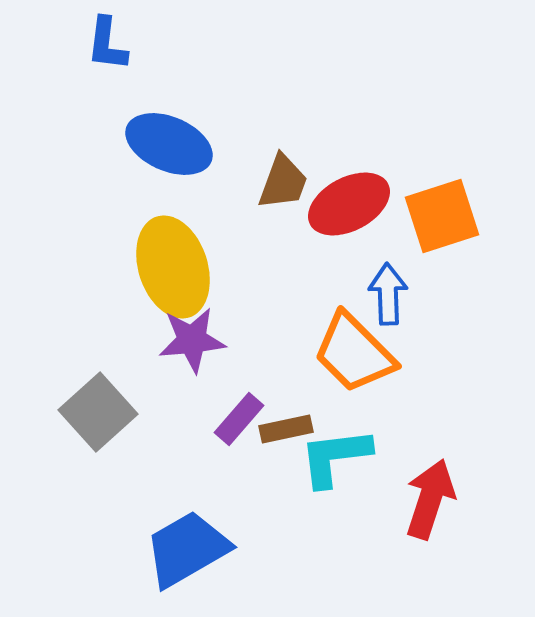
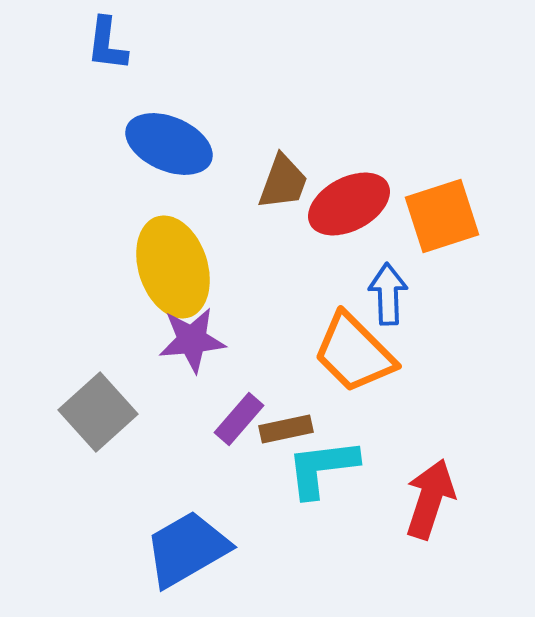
cyan L-shape: moved 13 px left, 11 px down
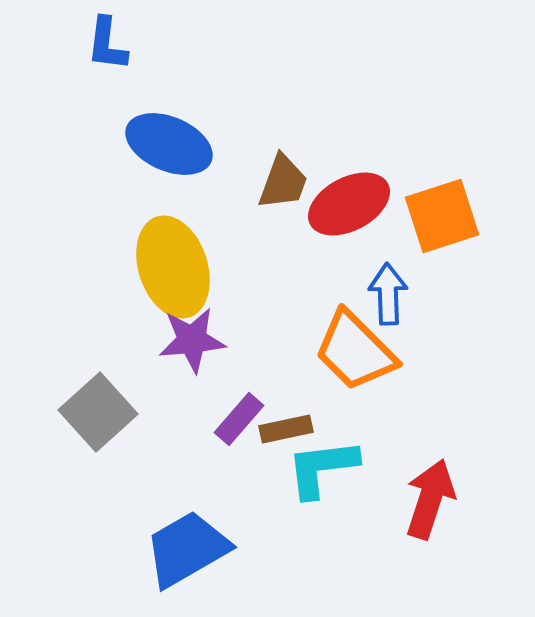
orange trapezoid: moved 1 px right, 2 px up
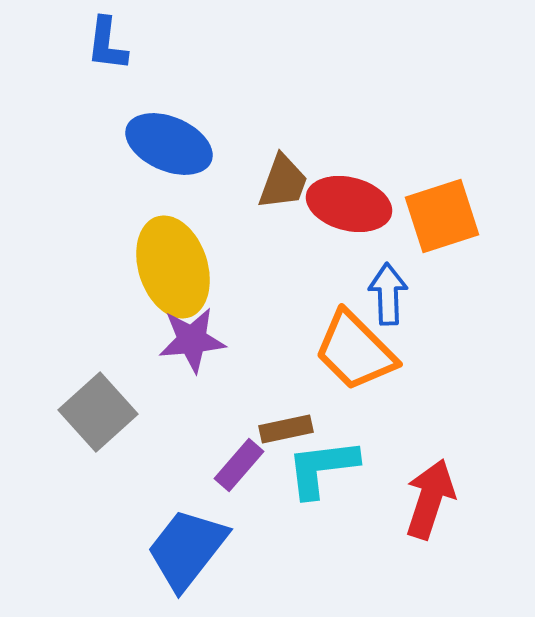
red ellipse: rotated 42 degrees clockwise
purple rectangle: moved 46 px down
blue trapezoid: rotated 22 degrees counterclockwise
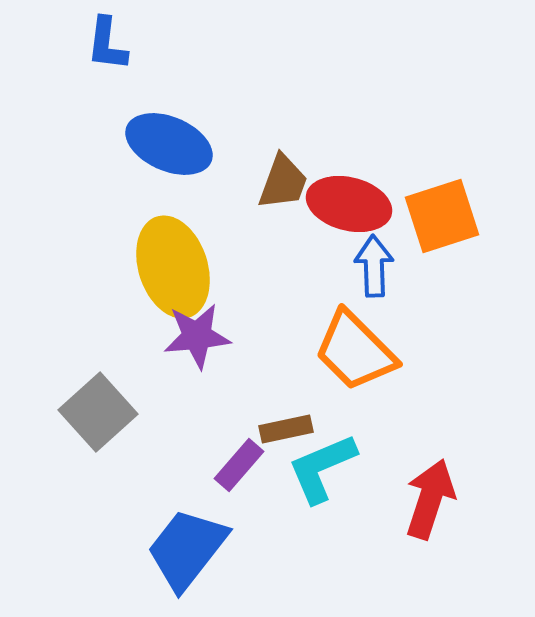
blue arrow: moved 14 px left, 28 px up
purple star: moved 5 px right, 4 px up
cyan L-shape: rotated 16 degrees counterclockwise
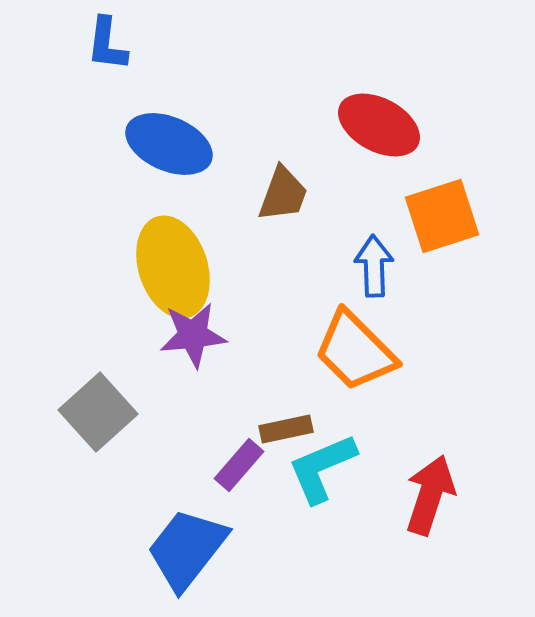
brown trapezoid: moved 12 px down
red ellipse: moved 30 px right, 79 px up; rotated 14 degrees clockwise
purple star: moved 4 px left, 1 px up
red arrow: moved 4 px up
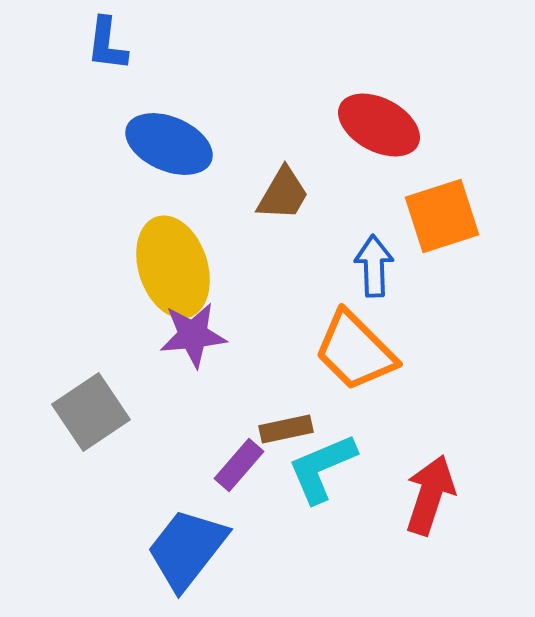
brown trapezoid: rotated 10 degrees clockwise
gray square: moved 7 px left; rotated 8 degrees clockwise
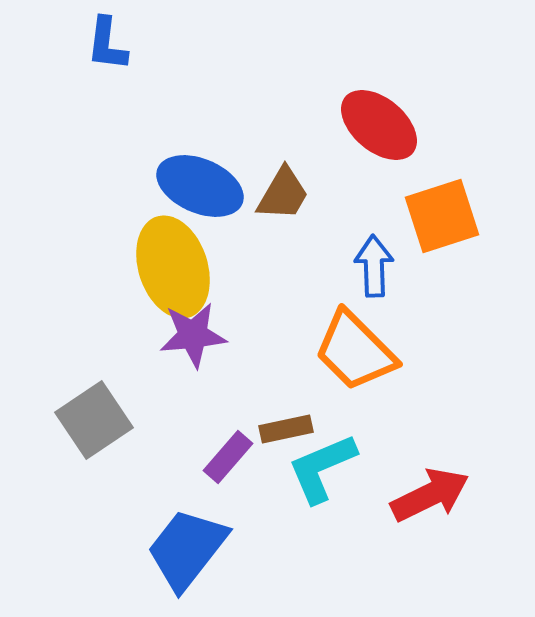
red ellipse: rotated 12 degrees clockwise
blue ellipse: moved 31 px right, 42 px down
gray square: moved 3 px right, 8 px down
purple rectangle: moved 11 px left, 8 px up
red arrow: rotated 46 degrees clockwise
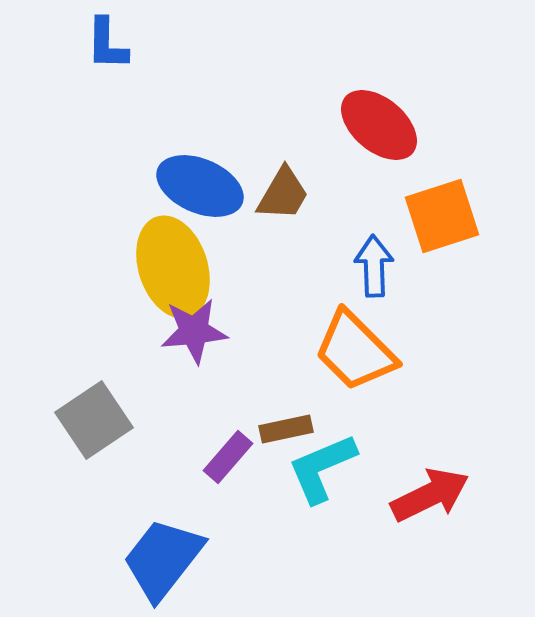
blue L-shape: rotated 6 degrees counterclockwise
purple star: moved 1 px right, 4 px up
blue trapezoid: moved 24 px left, 10 px down
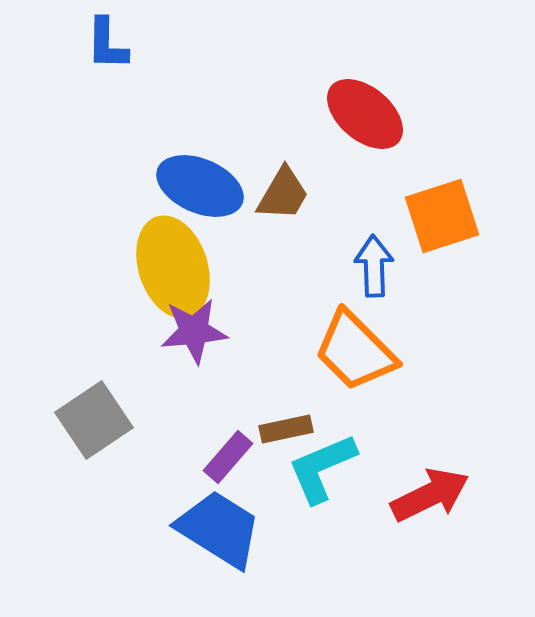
red ellipse: moved 14 px left, 11 px up
blue trapezoid: moved 56 px right, 30 px up; rotated 84 degrees clockwise
